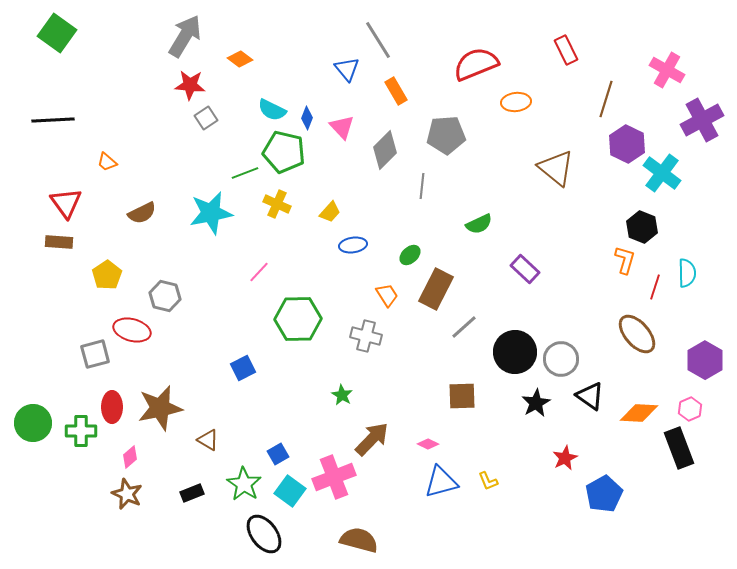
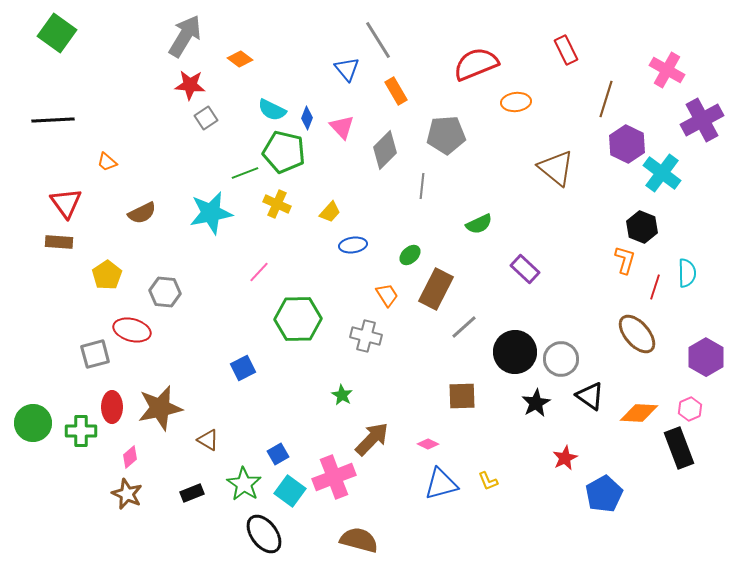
gray hexagon at (165, 296): moved 4 px up; rotated 8 degrees counterclockwise
purple hexagon at (705, 360): moved 1 px right, 3 px up
blue triangle at (441, 482): moved 2 px down
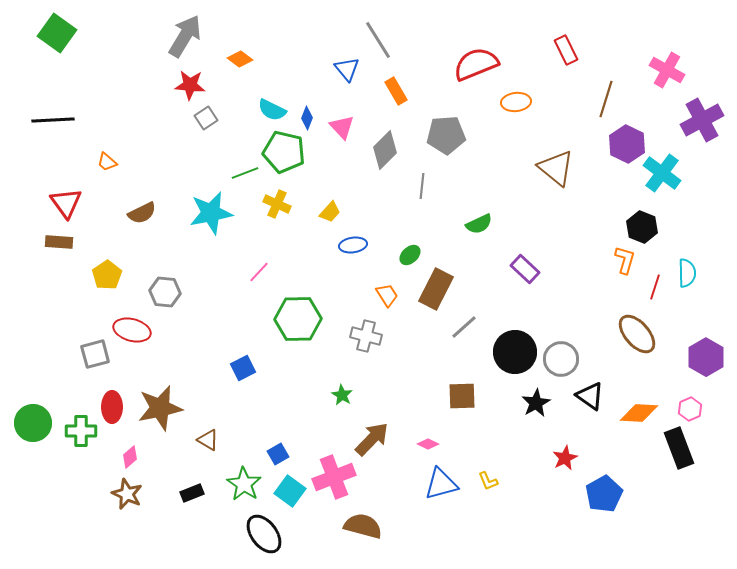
brown semicircle at (359, 540): moved 4 px right, 14 px up
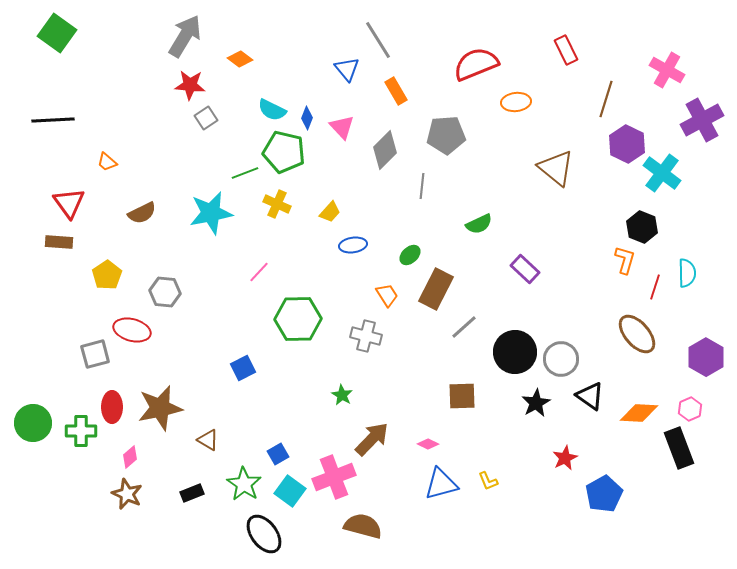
red triangle at (66, 203): moved 3 px right
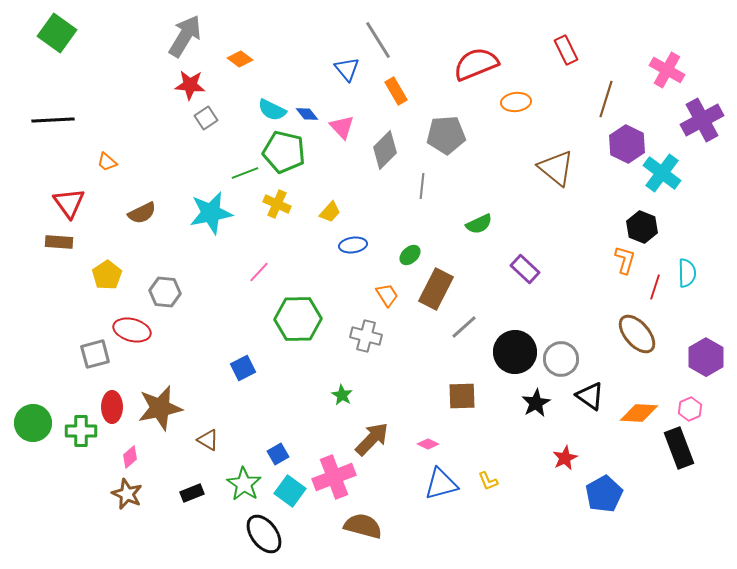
blue diamond at (307, 118): moved 4 px up; rotated 60 degrees counterclockwise
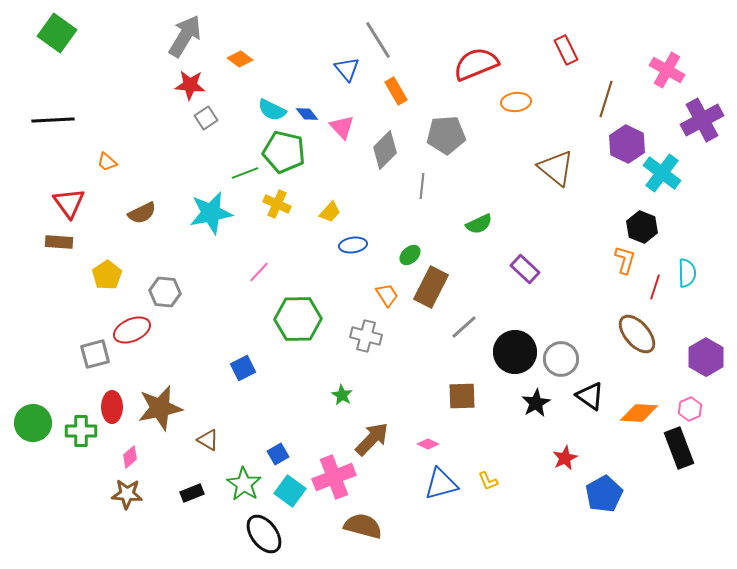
brown rectangle at (436, 289): moved 5 px left, 2 px up
red ellipse at (132, 330): rotated 39 degrees counterclockwise
brown star at (127, 494): rotated 20 degrees counterclockwise
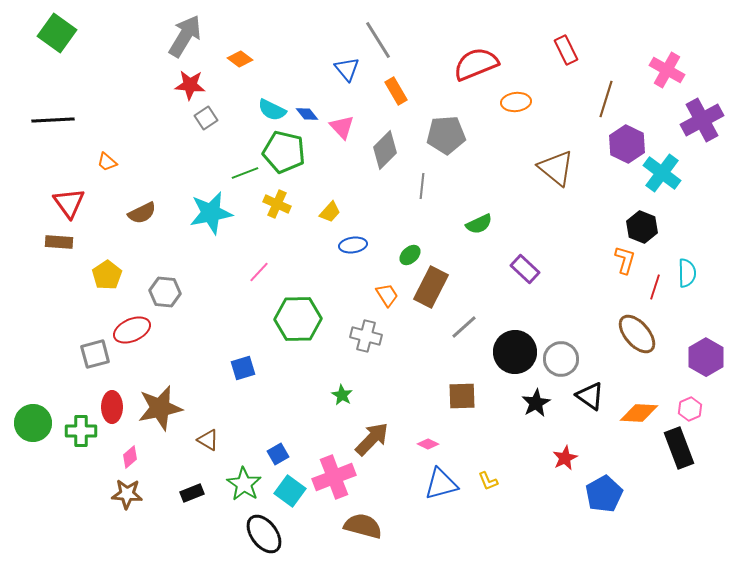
blue square at (243, 368): rotated 10 degrees clockwise
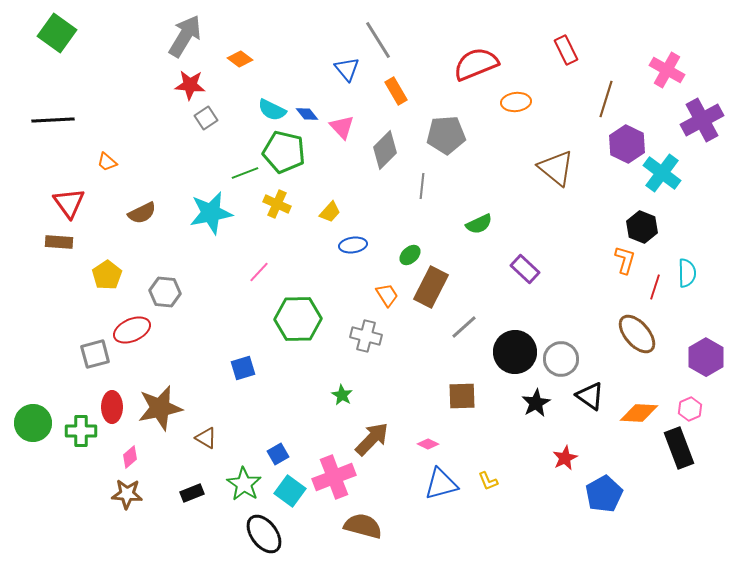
brown triangle at (208, 440): moved 2 px left, 2 px up
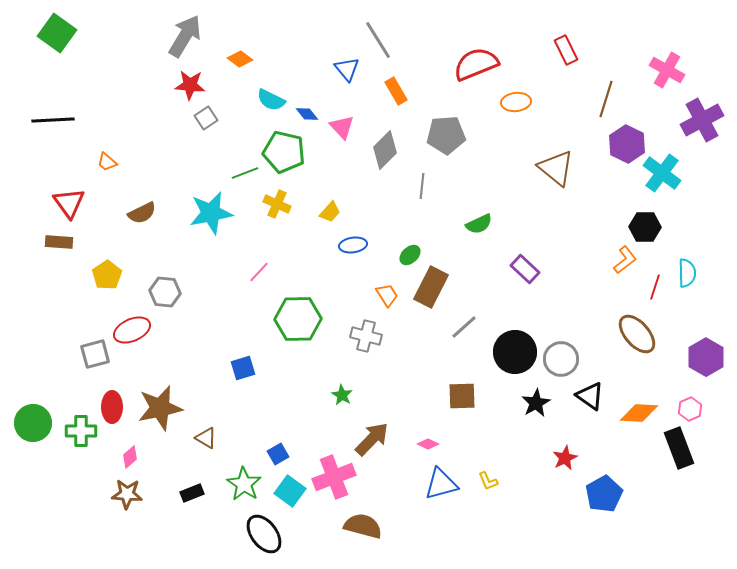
cyan semicircle at (272, 110): moved 1 px left, 10 px up
black hexagon at (642, 227): moved 3 px right; rotated 20 degrees counterclockwise
orange L-shape at (625, 260): rotated 36 degrees clockwise
